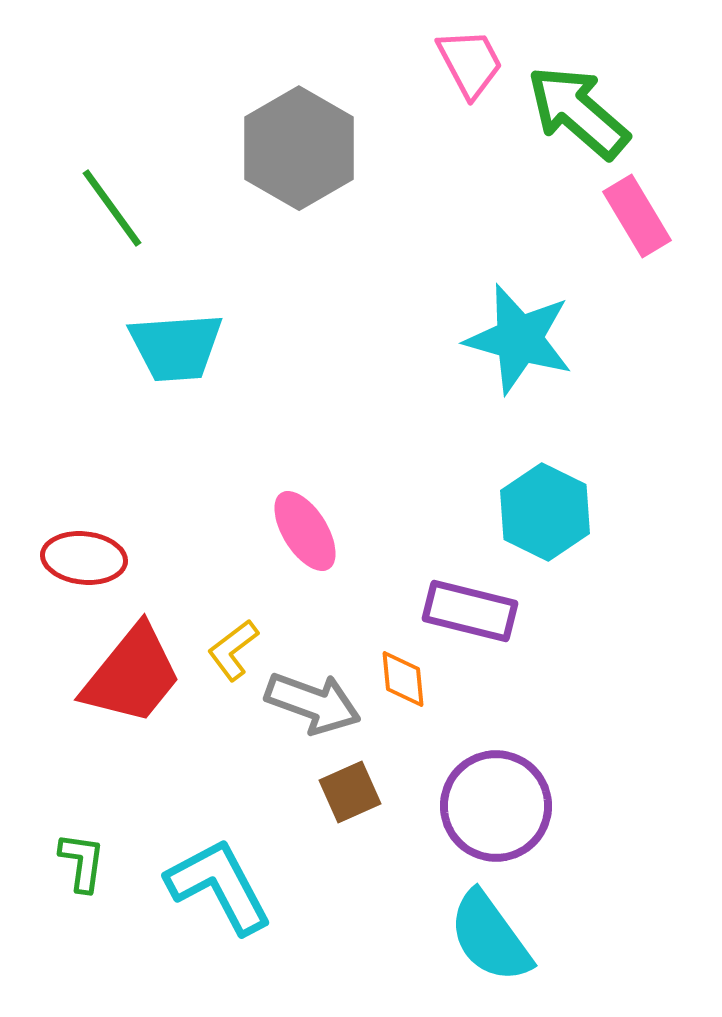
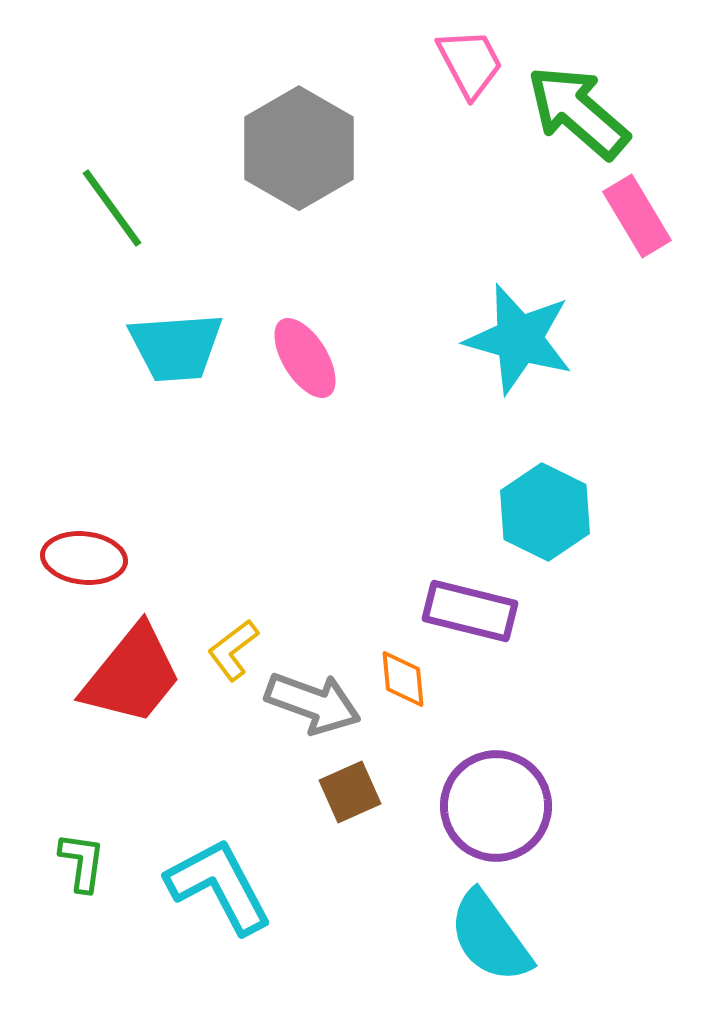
pink ellipse: moved 173 px up
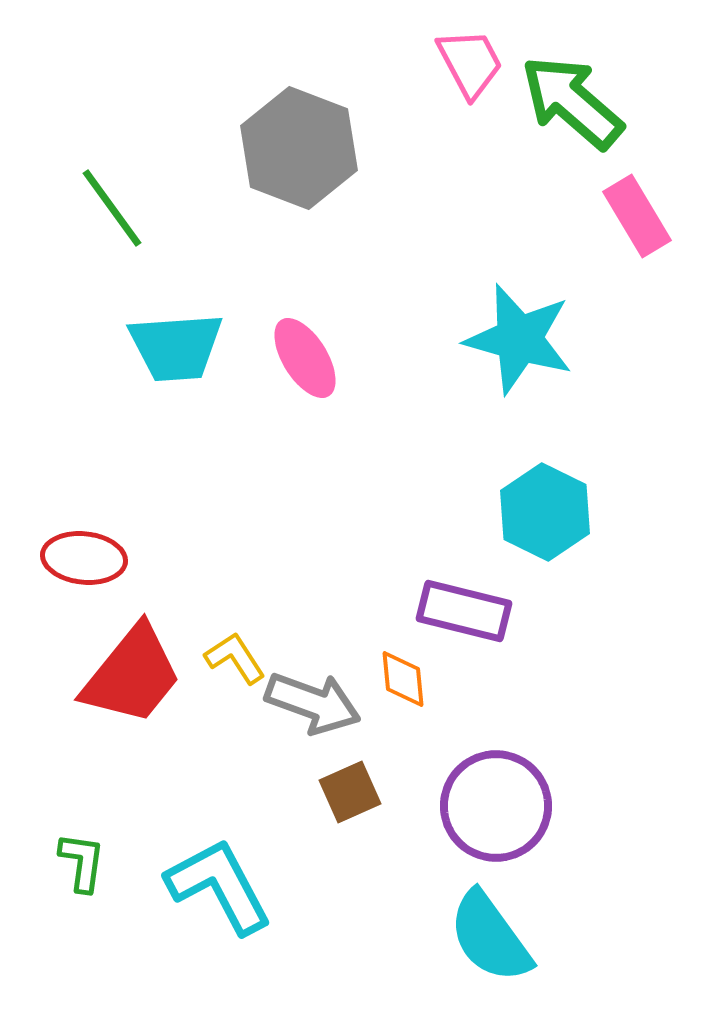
green arrow: moved 6 px left, 10 px up
gray hexagon: rotated 9 degrees counterclockwise
purple rectangle: moved 6 px left
yellow L-shape: moved 2 px right, 8 px down; rotated 94 degrees clockwise
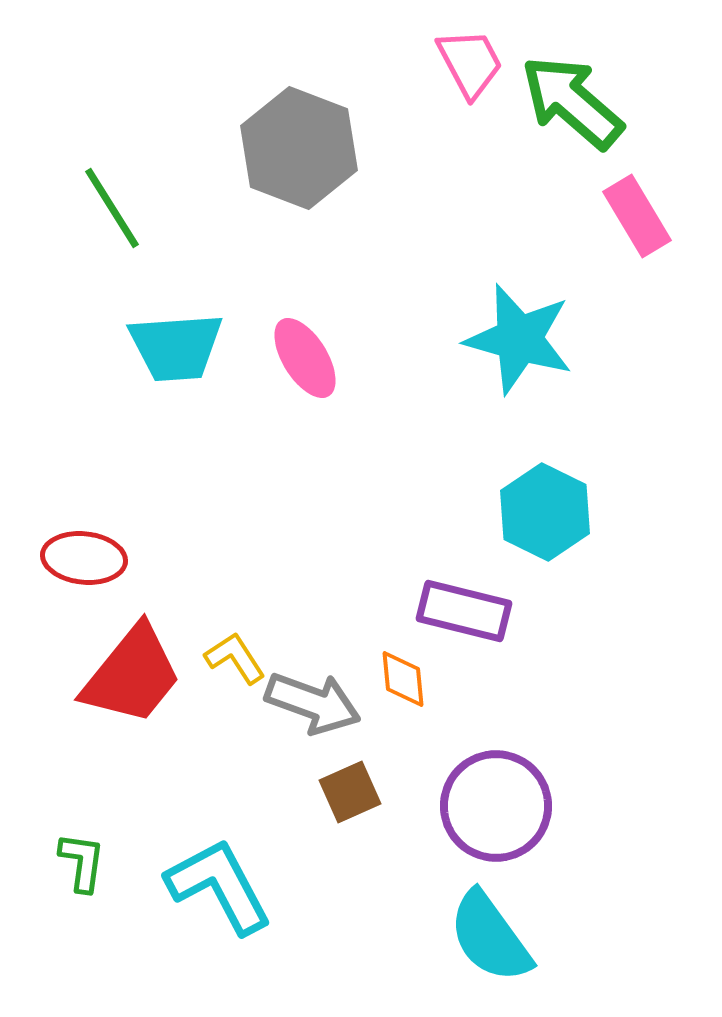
green line: rotated 4 degrees clockwise
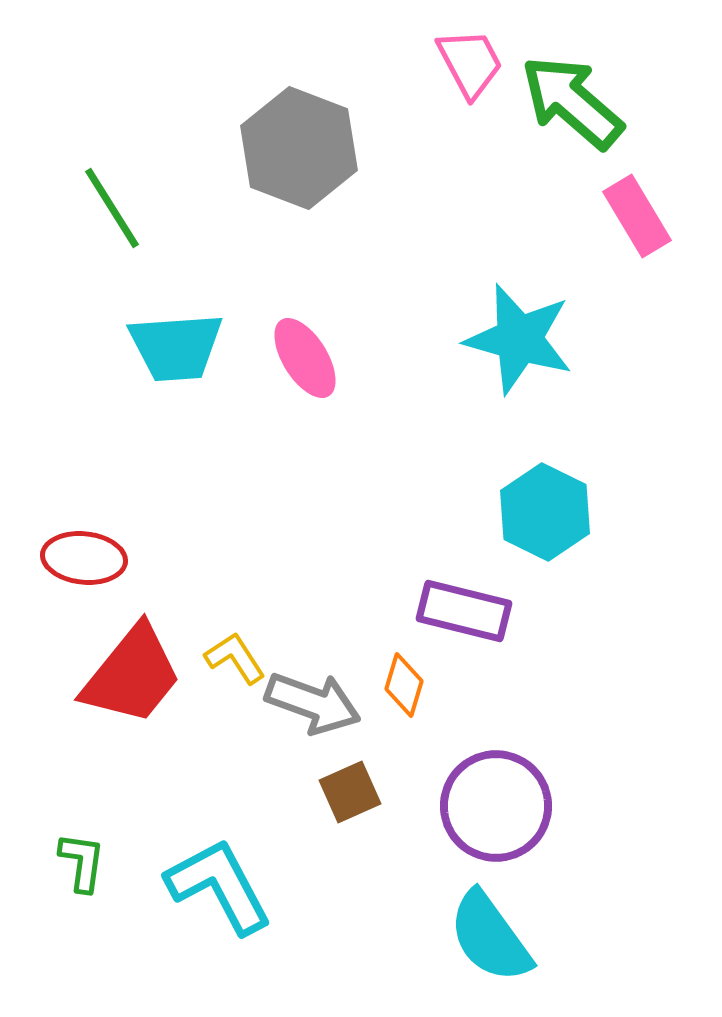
orange diamond: moved 1 px right, 6 px down; rotated 22 degrees clockwise
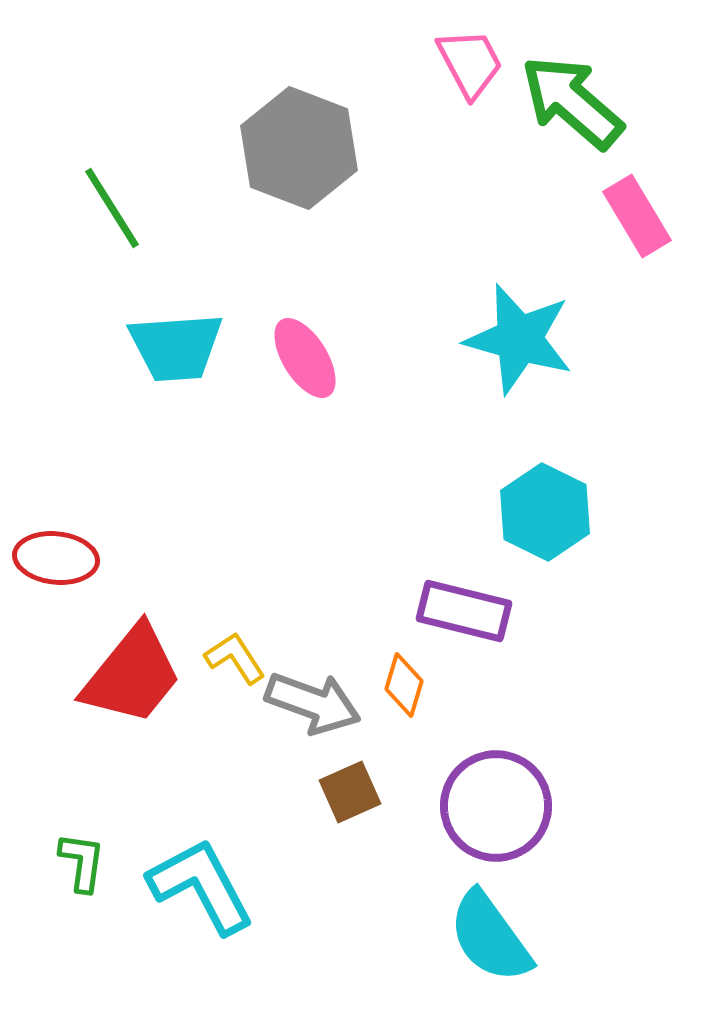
red ellipse: moved 28 px left
cyan L-shape: moved 18 px left
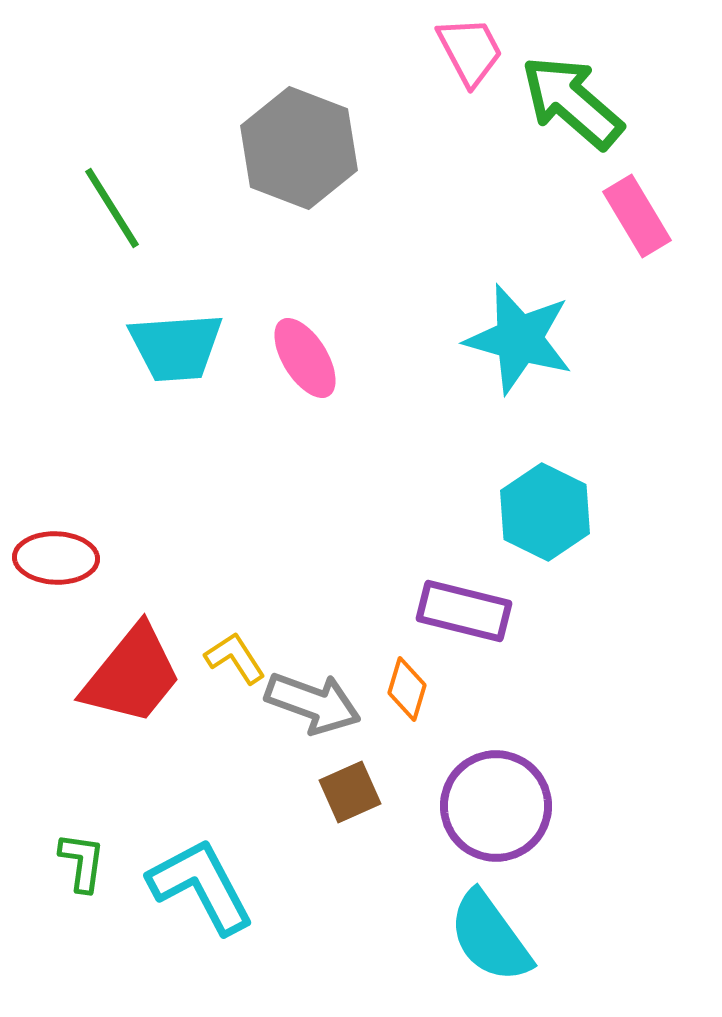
pink trapezoid: moved 12 px up
red ellipse: rotated 4 degrees counterclockwise
orange diamond: moved 3 px right, 4 px down
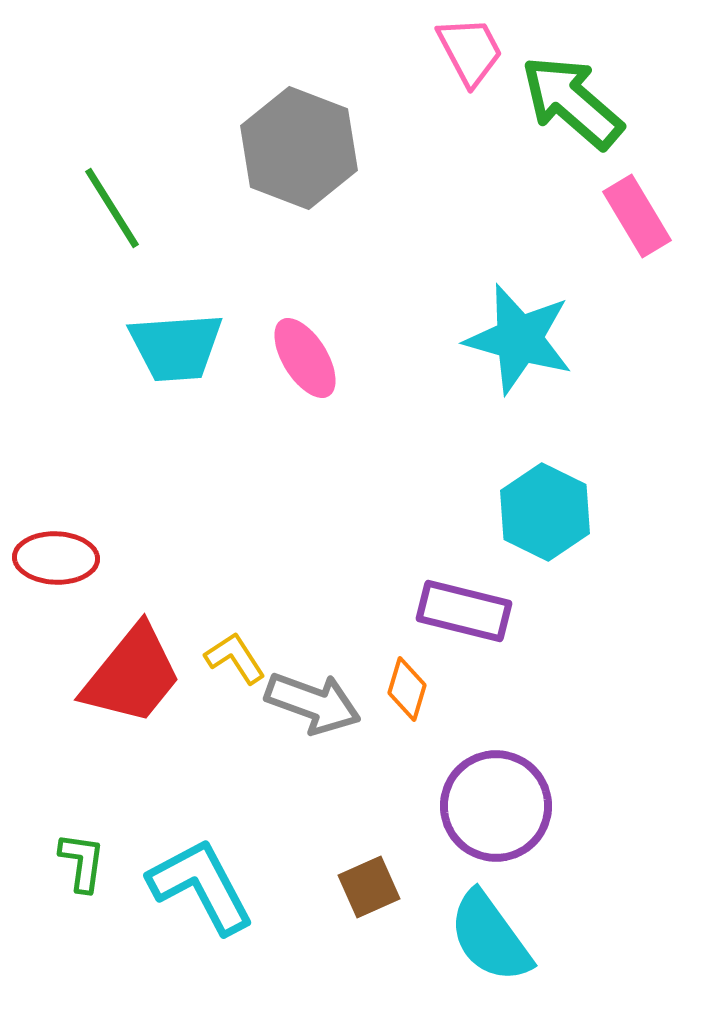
brown square: moved 19 px right, 95 px down
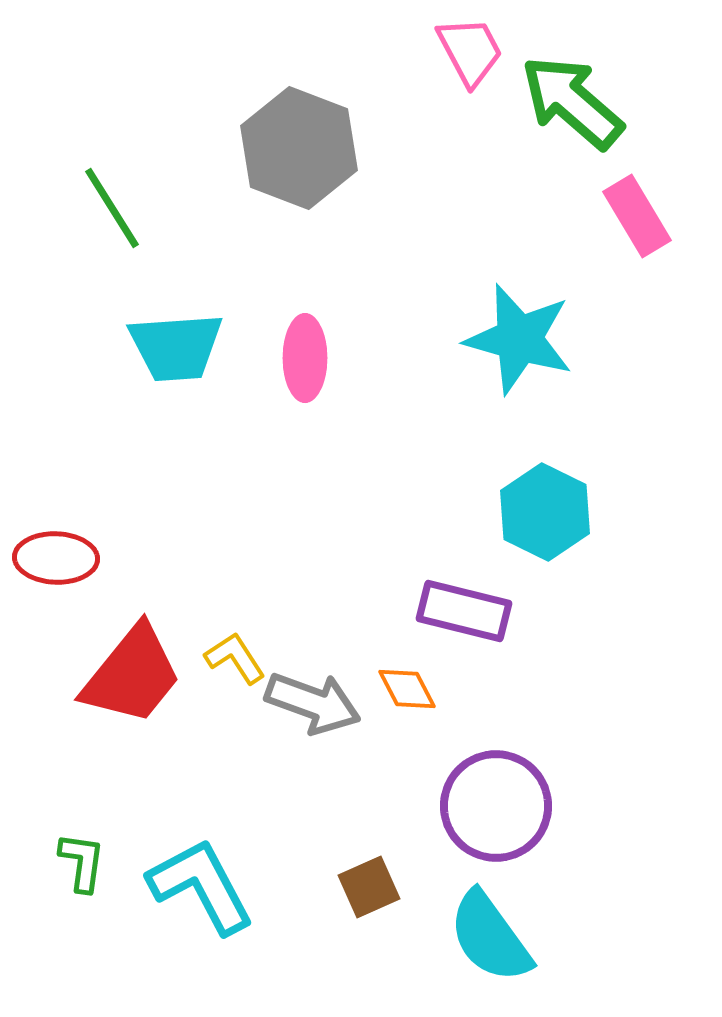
pink ellipse: rotated 32 degrees clockwise
orange diamond: rotated 44 degrees counterclockwise
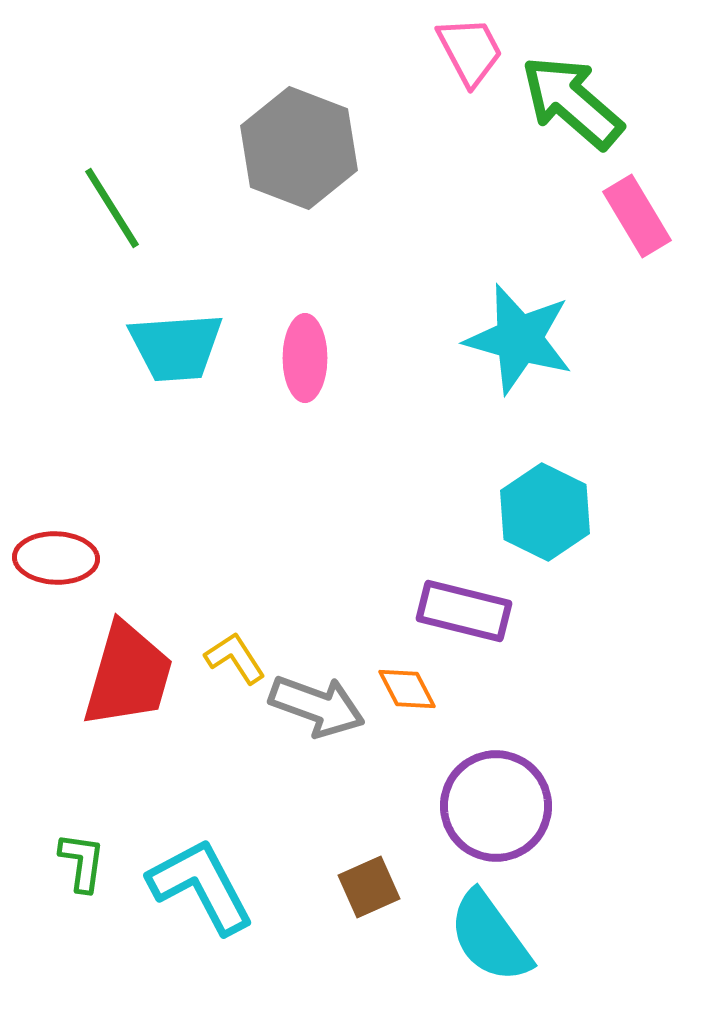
red trapezoid: moved 4 px left; rotated 23 degrees counterclockwise
gray arrow: moved 4 px right, 3 px down
